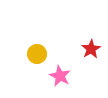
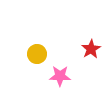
pink star: rotated 25 degrees counterclockwise
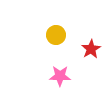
yellow circle: moved 19 px right, 19 px up
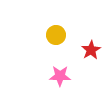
red star: moved 1 px down
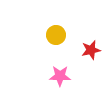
red star: rotated 18 degrees clockwise
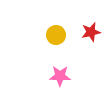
red star: moved 18 px up
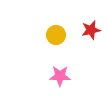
red star: moved 2 px up
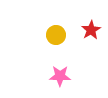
red star: rotated 18 degrees counterclockwise
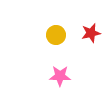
red star: moved 3 px down; rotated 18 degrees clockwise
